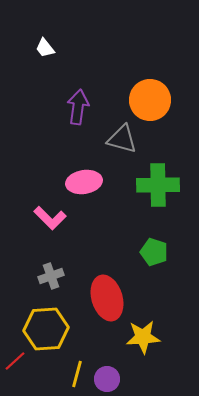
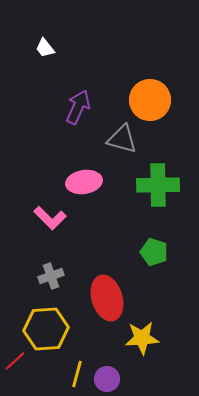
purple arrow: rotated 16 degrees clockwise
yellow star: moved 1 px left, 1 px down
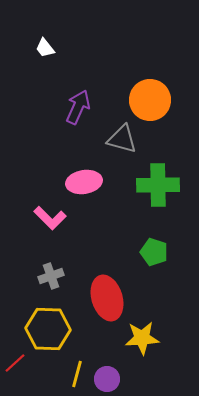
yellow hexagon: moved 2 px right; rotated 6 degrees clockwise
red line: moved 2 px down
